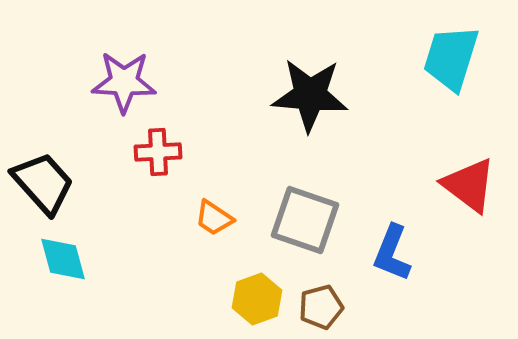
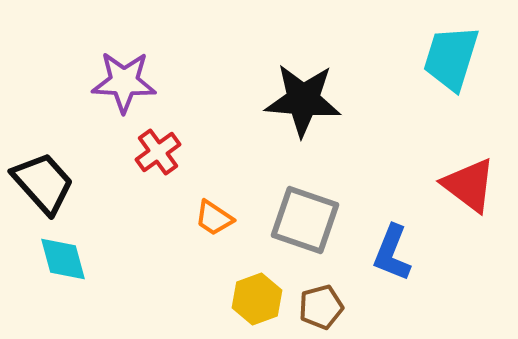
black star: moved 7 px left, 5 px down
red cross: rotated 33 degrees counterclockwise
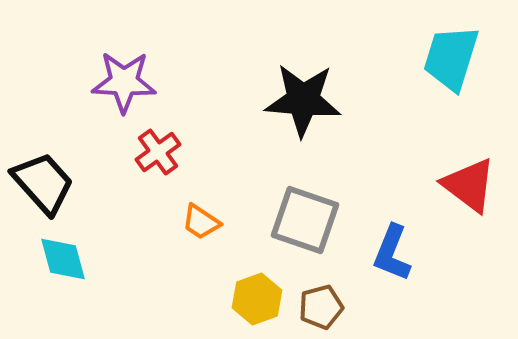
orange trapezoid: moved 13 px left, 4 px down
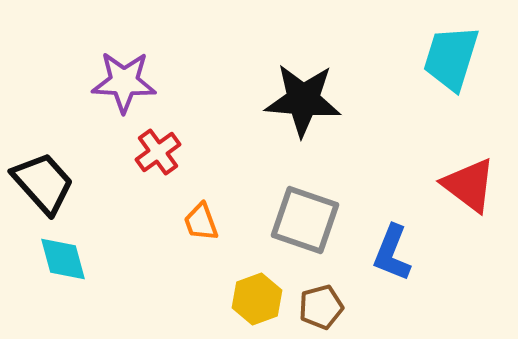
orange trapezoid: rotated 36 degrees clockwise
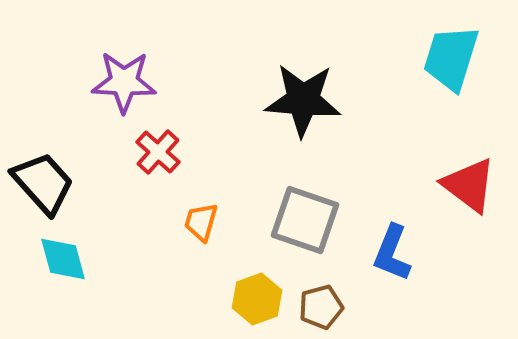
red cross: rotated 12 degrees counterclockwise
orange trapezoid: rotated 36 degrees clockwise
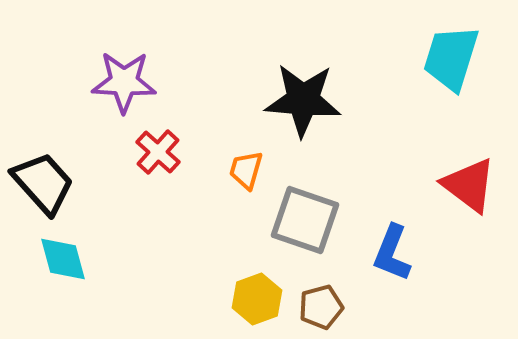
orange trapezoid: moved 45 px right, 52 px up
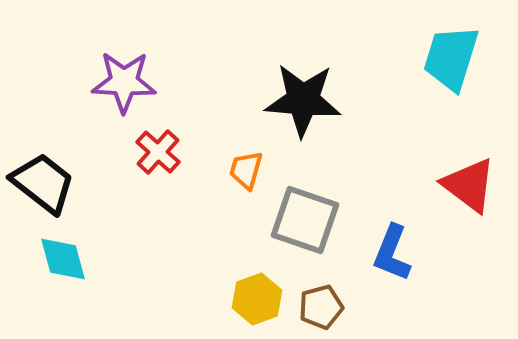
black trapezoid: rotated 10 degrees counterclockwise
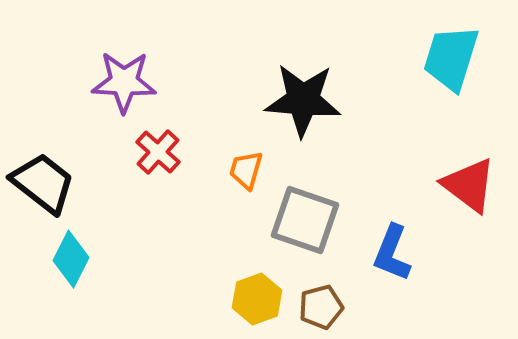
cyan diamond: moved 8 px right; rotated 42 degrees clockwise
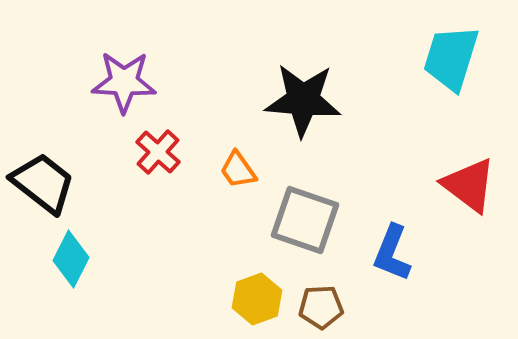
orange trapezoid: moved 8 px left; rotated 51 degrees counterclockwise
brown pentagon: rotated 12 degrees clockwise
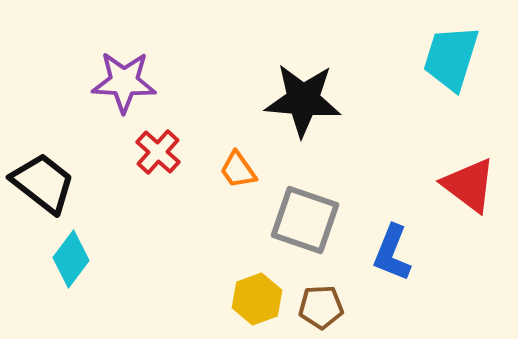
cyan diamond: rotated 10 degrees clockwise
